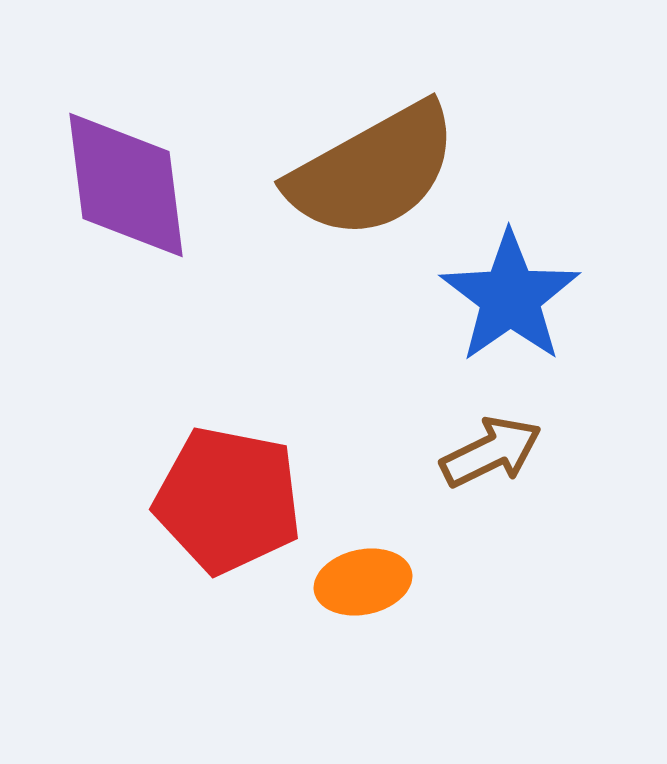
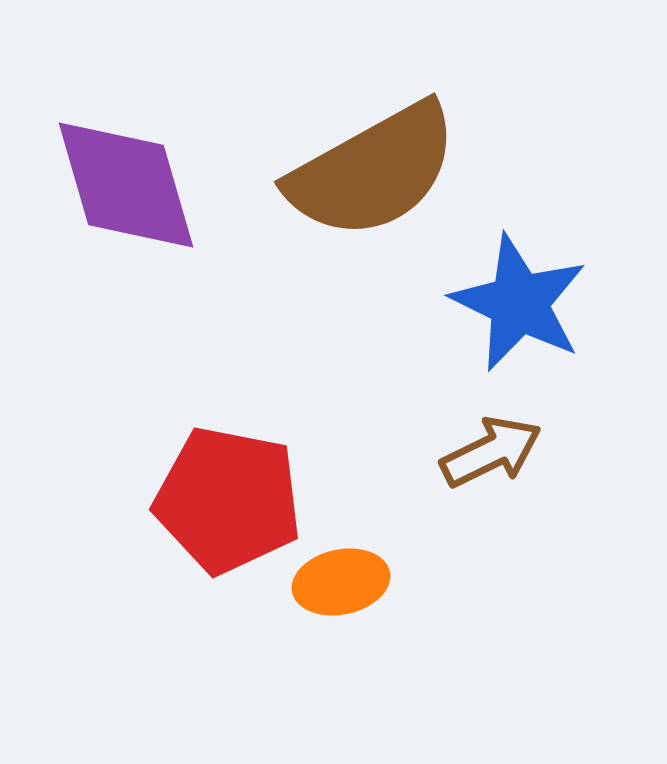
purple diamond: rotated 9 degrees counterclockwise
blue star: moved 9 px right, 6 px down; rotated 11 degrees counterclockwise
orange ellipse: moved 22 px left
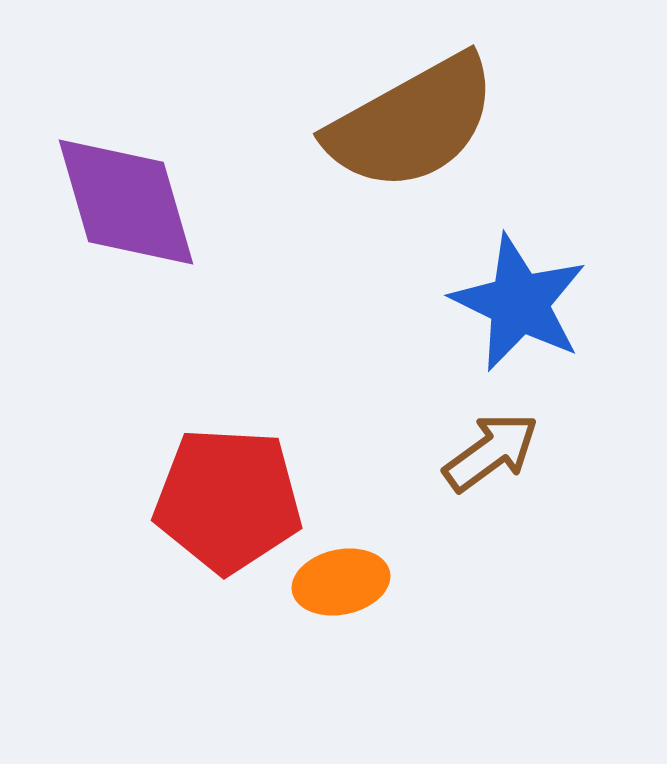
brown semicircle: moved 39 px right, 48 px up
purple diamond: moved 17 px down
brown arrow: rotated 10 degrees counterclockwise
red pentagon: rotated 8 degrees counterclockwise
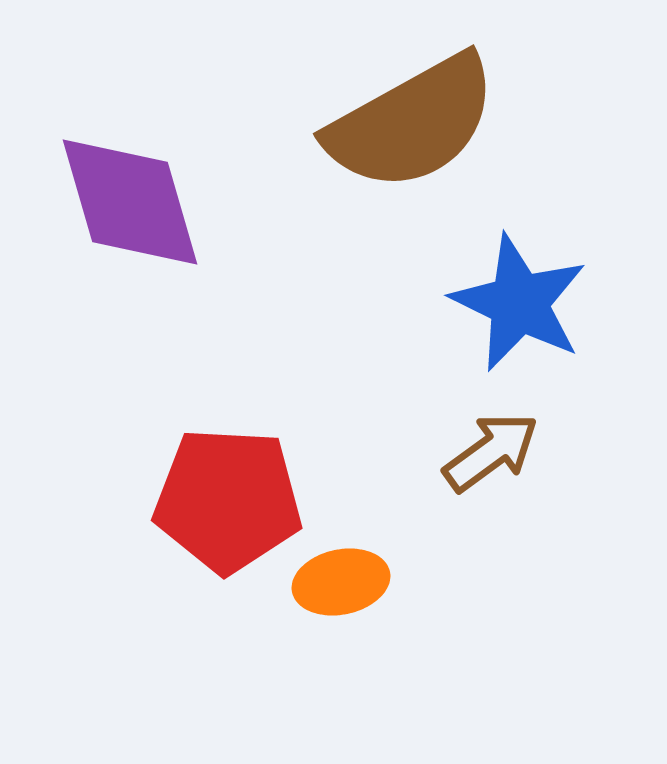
purple diamond: moved 4 px right
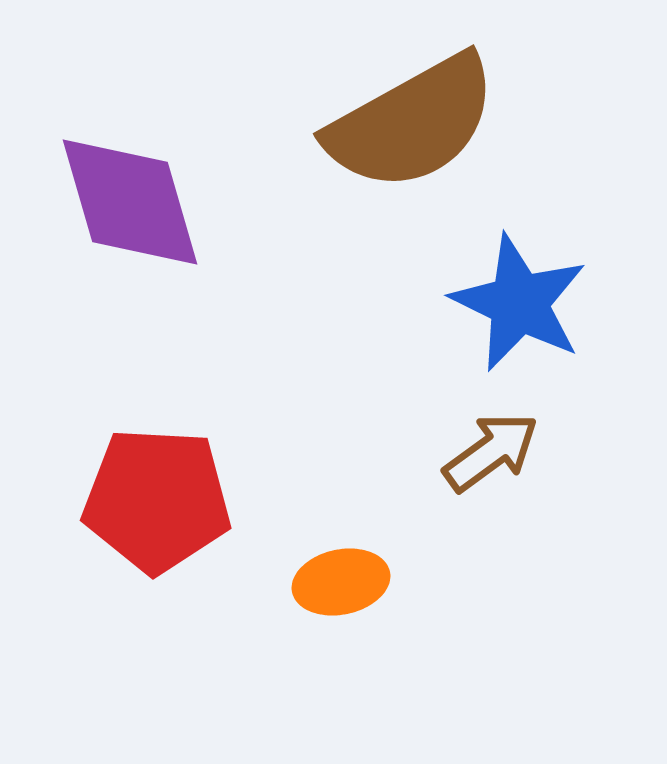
red pentagon: moved 71 px left
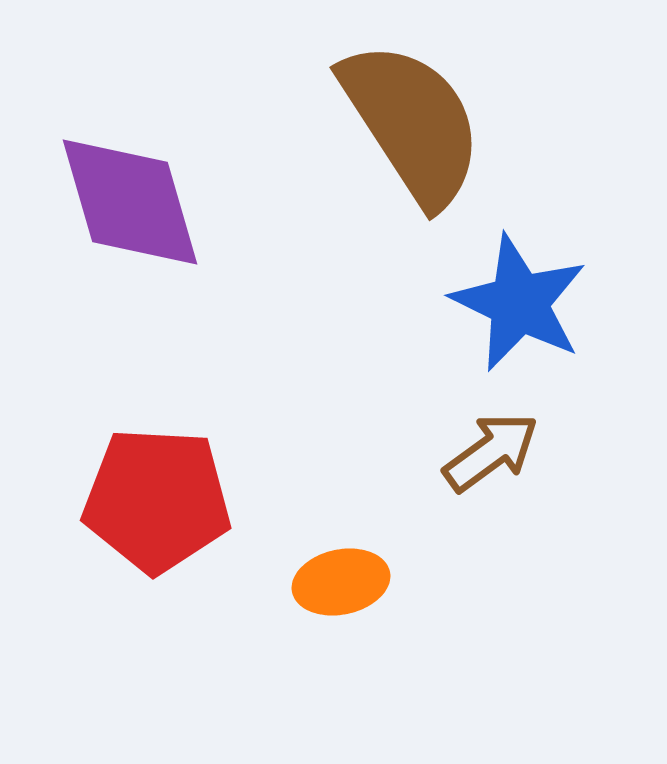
brown semicircle: rotated 94 degrees counterclockwise
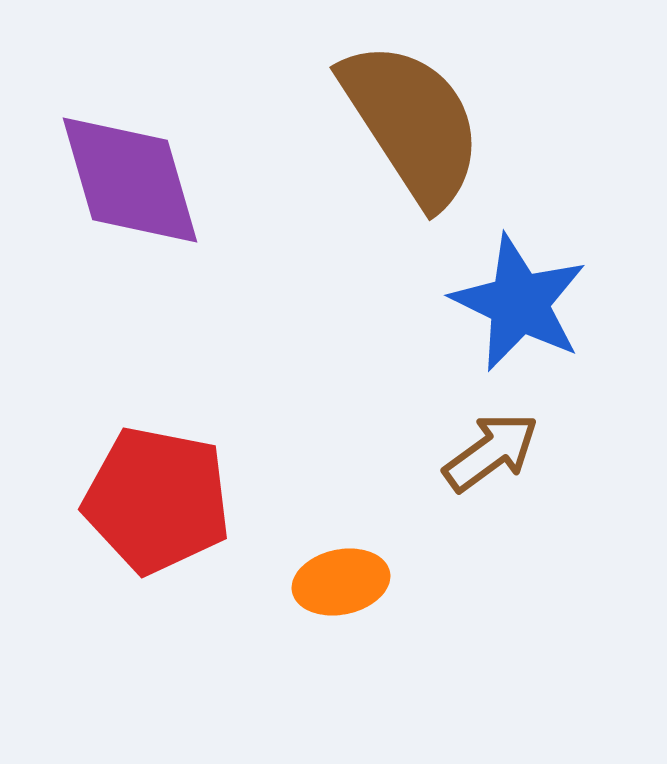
purple diamond: moved 22 px up
red pentagon: rotated 8 degrees clockwise
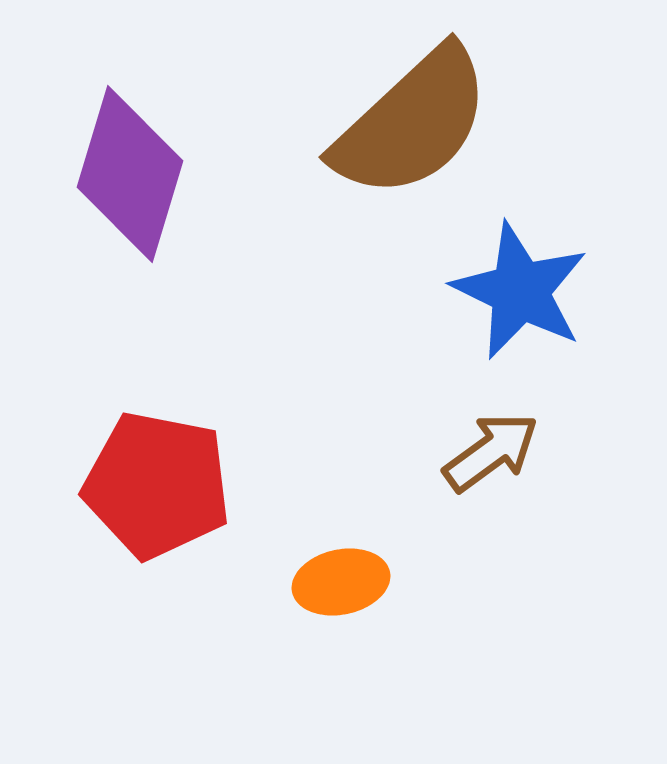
brown semicircle: rotated 80 degrees clockwise
purple diamond: moved 6 px up; rotated 33 degrees clockwise
blue star: moved 1 px right, 12 px up
red pentagon: moved 15 px up
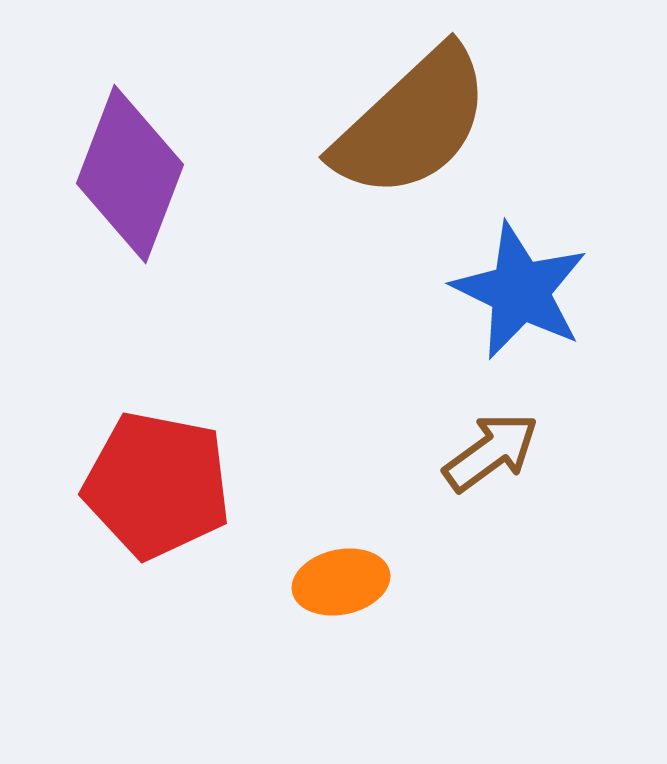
purple diamond: rotated 4 degrees clockwise
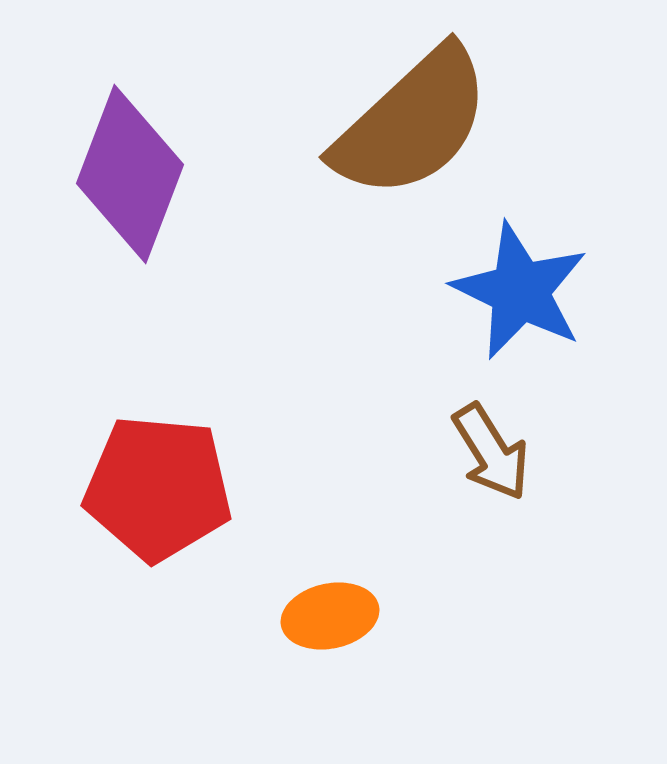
brown arrow: rotated 94 degrees clockwise
red pentagon: moved 1 px right, 3 px down; rotated 6 degrees counterclockwise
orange ellipse: moved 11 px left, 34 px down
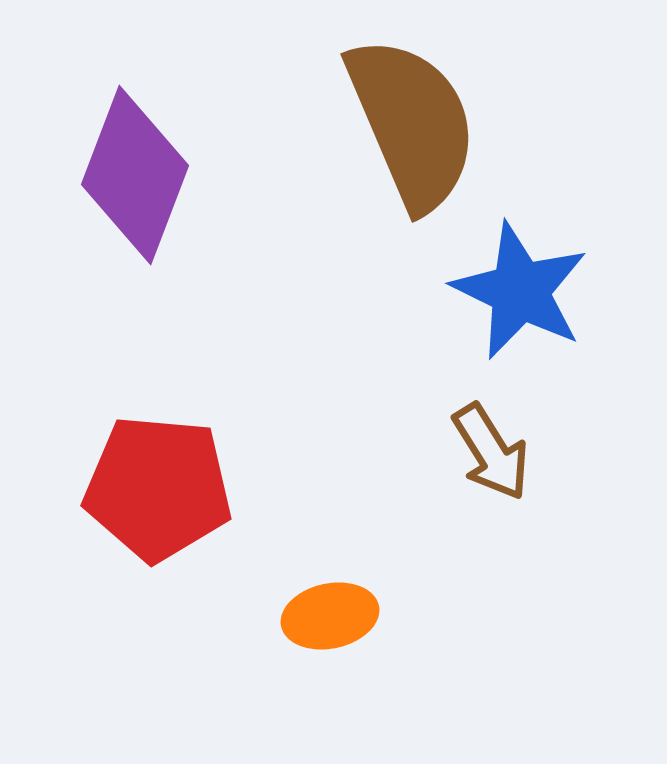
brown semicircle: rotated 70 degrees counterclockwise
purple diamond: moved 5 px right, 1 px down
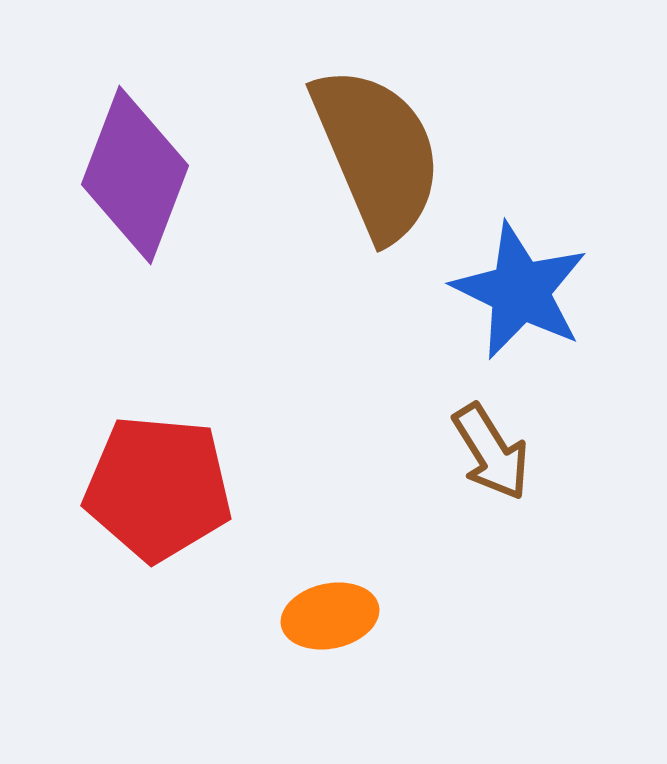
brown semicircle: moved 35 px left, 30 px down
